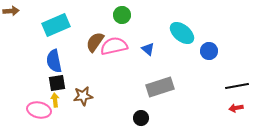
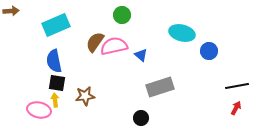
cyan ellipse: rotated 25 degrees counterclockwise
blue triangle: moved 7 px left, 6 px down
black square: rotated 18 degrees clockwise
brown star: moved 2 px right
red arrow: rotated 128 degrees clockwise
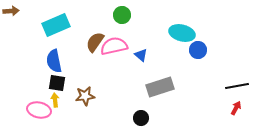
blue circle: moved 11 px left, 1 px up
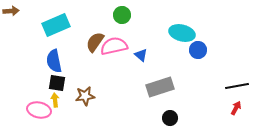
black circle: moved 29 px right
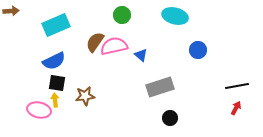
cyan ellipse: moved 7 px left, 17 px up
blue semicircle: rotated 105 degrees counterclockwise
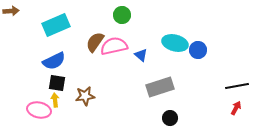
cyan ellipse: moved 27 px down
